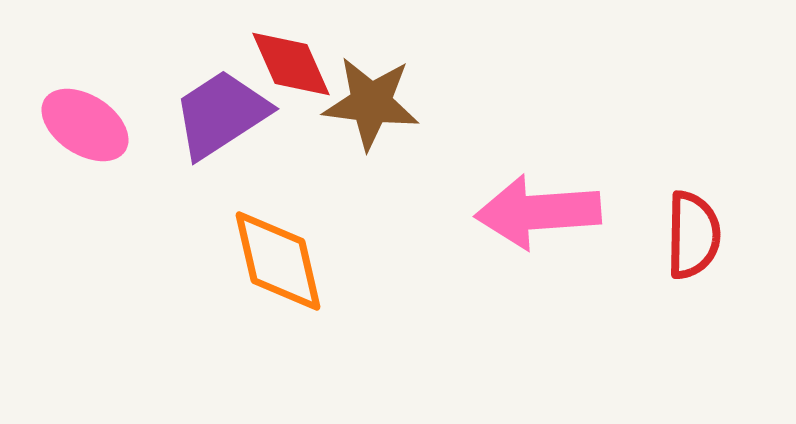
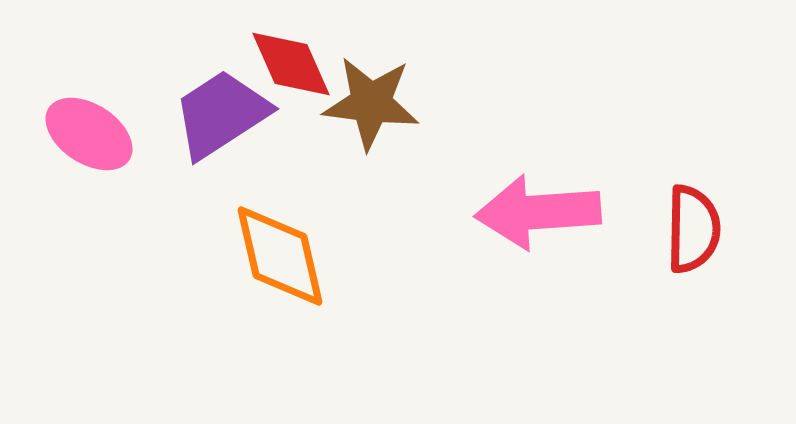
pink ellipse: moved 4 px right, 9 px down
red semicircle: moved 6 px up
orange diamond: moved 2 px right, 5 px up
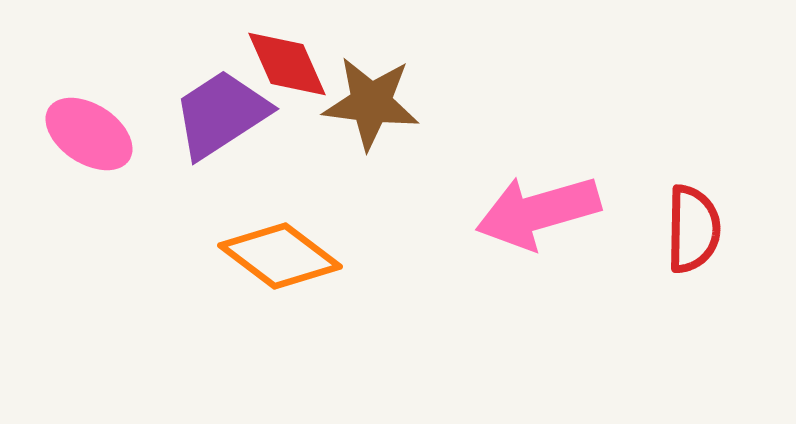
red diamond: moved 4 px left
pink arrow: rotated 12 degrees counterclockwise
orange diamond: rotated 40 degrees counterclockwise
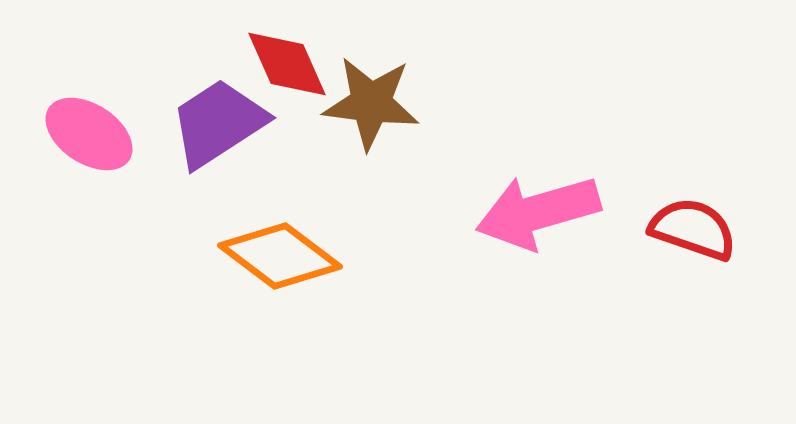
purple trapezoid: moved 3 px left, 9 px down
red semicircle: rotated 72 degrees counterclockwise
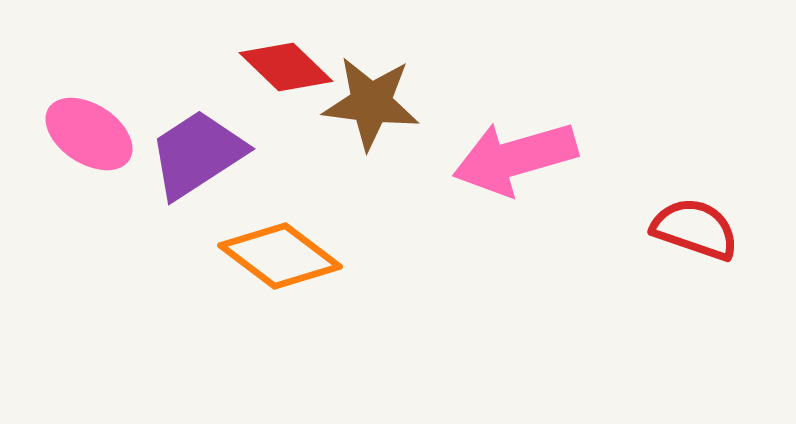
red diamond: moved 1 px left, 3 px down; rotated 22 degrees counterclockwise
purple trapezoid: moved 21 px left, 31 px down
pink arrow: moved 23 px left, 54 px up
red semicircle: moved 2 px right
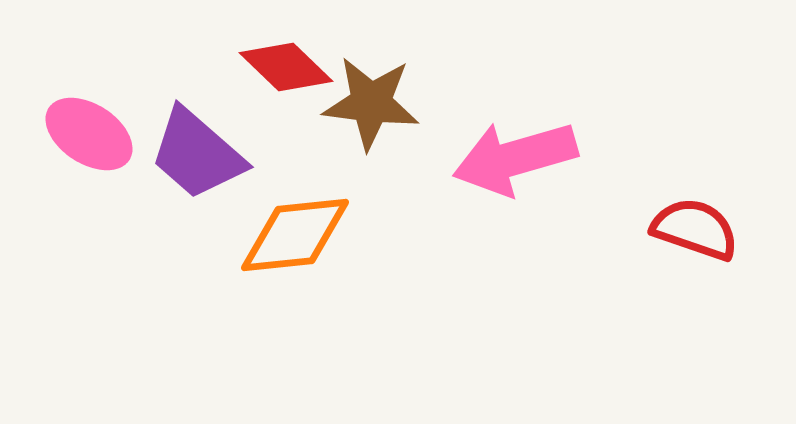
purple trapezoid: rotated 106 degrees counterclockwise
orange diamond: moved 15 px right, 21 px up; rotated 43 degrees counterclockwise
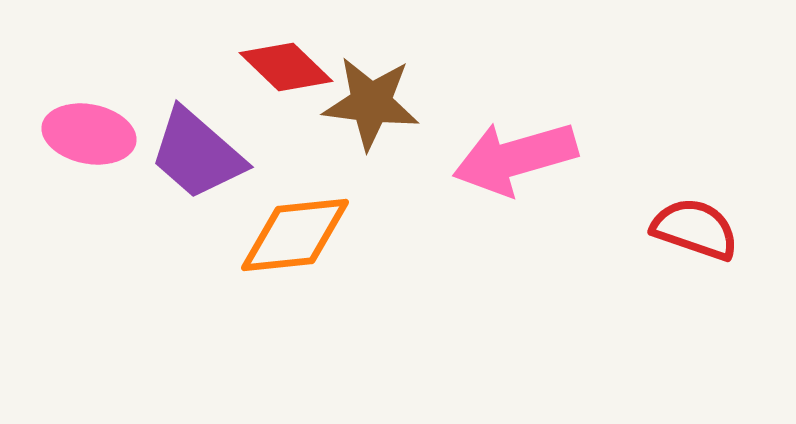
pink ellipse: rotated 22 degrees counterclockwise
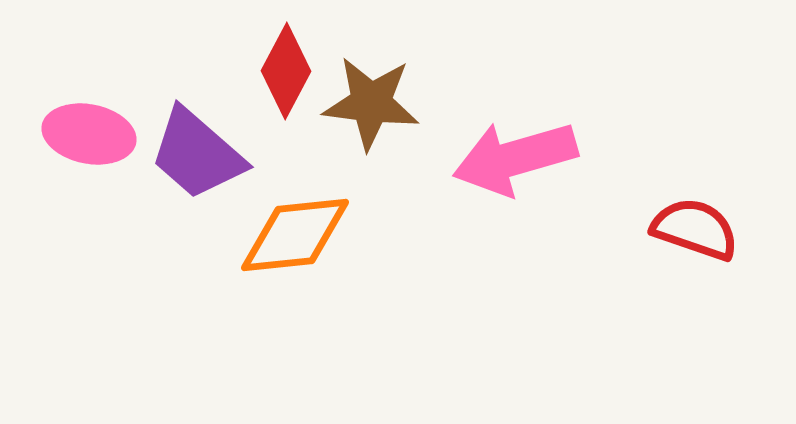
red diamond: moved 4 px down; rotated 74 degrees clockwise
